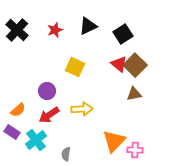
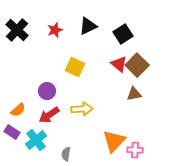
brown square: moved 2 px right
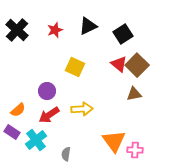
orange triangle: rotated 20 degrees counterclockwise
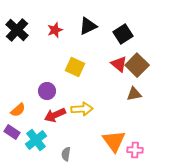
red arrow: moved 6 px right; rotated 10 degrees clockwise
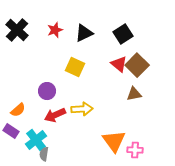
black triangle: moved 4 px left, 7 px down
purple rectangle: moved 1 px left, 1 px up
gray semicircle: moved 22 px left
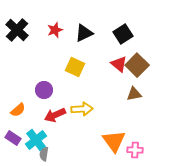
purple circle: moved 3 px left, 1 px up
purple rectangle: moved 2 px right, 7 px down
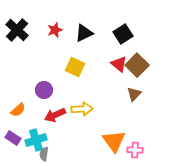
brown triangle: rotated 35 degrees counterclockwise
cyan cross: rotated 20 degrees clockwise
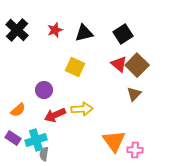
black triangle: rotated 12 degrees clockwise
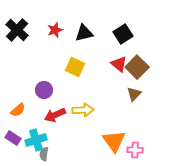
brown square: moved 2 px down
yellow arrow: moved 1 px right, 1 px down
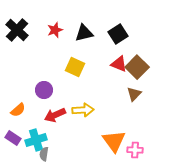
black square: moved 5 px left
red triangle: rotated 18 degrees counterclockwise
